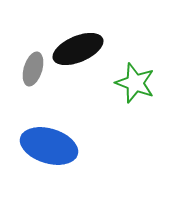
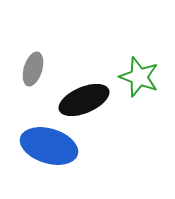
black ellipse: moved 6 px right, 51 px down
green star: moved 4 px right, 6 px up
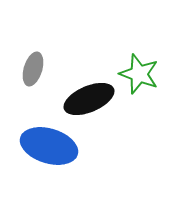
green star: moved 3 px up
black ellipse: moved 5 px right, 1 px up
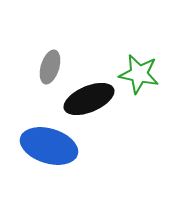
gray ellipse: moved 17 px right, 2 px up
green star: rotated 9 degrees counterclockwise
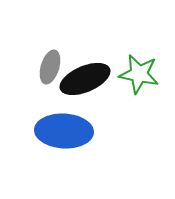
black ellipse: moved 4 px left, 20 px up
blue ellipse: moved 15 px right, 15 px up; rotated 14 degrees counterclockwise
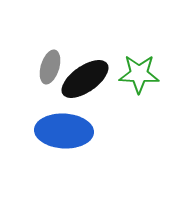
green star: rotated 9 degrees counterclockwise
black ellipse: rotated 12 degrees counterclockwise
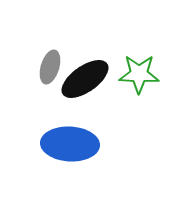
blue ellipse: moved 6 px right, 13 px down
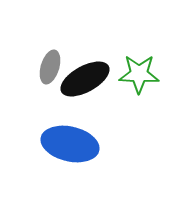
black ellipse: rotated 6 degrees clockwise
blue ellipse: rotated 10 degrees clockwise
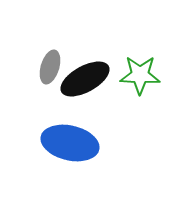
green star: moved 1 px right, 1 px down
blue ellipse: moved 1 px up
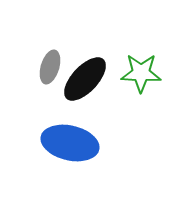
green star: moved 1 px right, 2 px up
black ellipse: rotated 18 degrees counterclockwise
